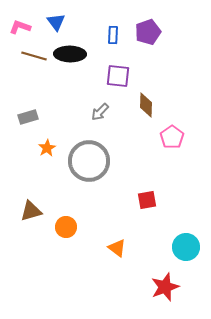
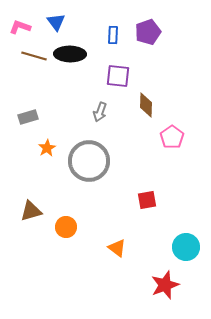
gray arrow: rotated 24 degrees counterclockwise
red star: moved 2 px up
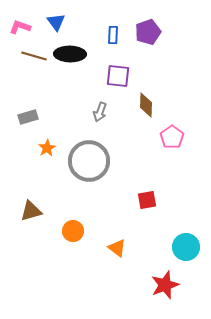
orange circle: moved 7 px right, 4 px down
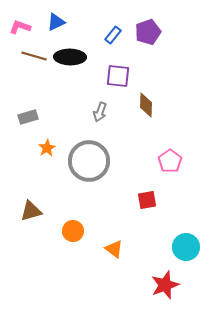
blue triangle: rotated 42 degrees clockwise
blue rectangle: rotated 36 degrees clockwise
black ellipse: moved 3 px down
pink pentagon: moved 2 px left, 24 px down
orange triangle: moved 3 px left, 1 px down
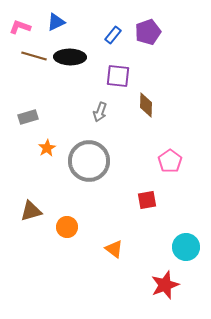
orange circle: moved 6 px left, 4 px up
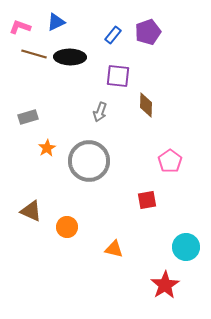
brown line: moved 2 px up
brown triangle: rotated 40 degrees clockwise
orange triangle: rotated 24 degrees counterclockwise
red star: rotated 12 degrees counterclockwise
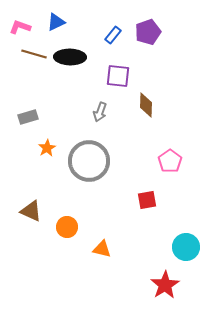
orange triangle: moved 12 px left
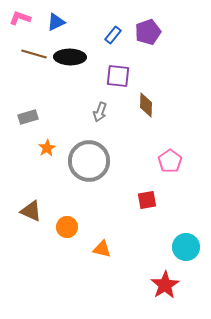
pink L-shape: moved 9 px up
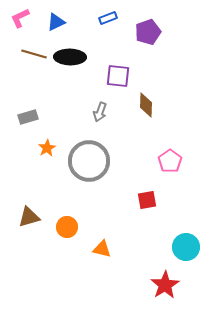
pink L-shape: rotated 45 degrees counterclockwise
blue rectangle: moved 5 px left, 17 px up; rotated 30 degrees clockwise
brown triangle: moved 2 px left, 6 px down; rotated 40 degrees counterclockwise
